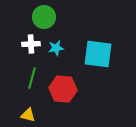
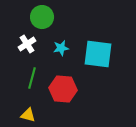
green circle: moved 2 px left
white cross: moved 4 px left; rotated 30 degrees counterclockwise
cyan star: moved 5 px right
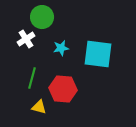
white cross: moved 1 px left, 5 px up
yellow triangle: moved 11 px right, 8 px up
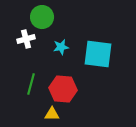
white cross: rotated 18 degrees clockwise
cyan star: moved 1 px up
green line: moved 1 px left, 6 px down
yellow triangle: moved 13 px right, 7 px down; rotated 14 degrees counterclockwise
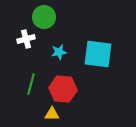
green circle: moved 2 px right
cyan star: moved 2 px left, 5 px down
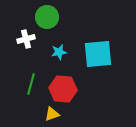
green circle: moved 3 px right
cyan square: rotated 12 degrees counterclockwise
yellow triangle: rotated 21 degrees counterclockwise
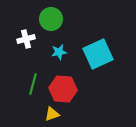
green circle: moved 4 px right, 2 px down
cyan square: rotated 20 degrees counterclockwise
green line: moved 2 px right
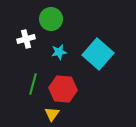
cyan square: rotated 24 degrees counterclockwise
yellow triangle: rotated 35 degrees counterclockwise
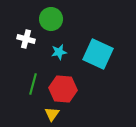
white cross: rotated 30 degrees clockwise
cyan square: rotated 16 degrees counterclockwise
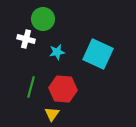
green circle: moved 8 px left
cyan star: moved 2 px left
green line: moved 2 px left, 3 px down
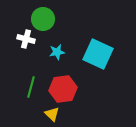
red hexagon: rotated 12 degrees counterclockwise
yellow triangle: rotated 21 degrees counterclockwise
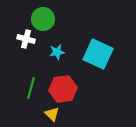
green line: moved 1 px down
